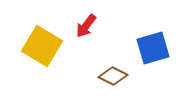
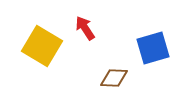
red arrow: moved 1 px left, 2 px down; rotated 110 degrees clockwise
brown diamond: moved 1 px right, 2 px down; rotated 24 degrees counterclockwise
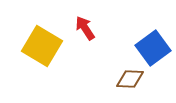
blue square: rotated 20 degrees counterclockwise
brown diamond: moved 16 px right, 1 px down
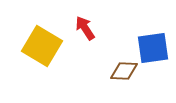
blue square: rotated 28 degrees clockwise
brown diamond: moved 6 px left, 8 px up
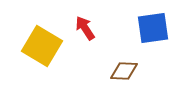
blue square: moved 20 px up
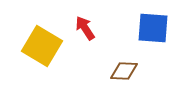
blue square: rotated 12 degrees clockwise
